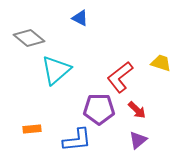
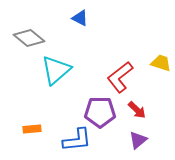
purple pentagon: moved 1 px right, 3 px down
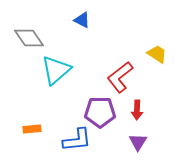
blue triangle: moved 2 px right, 2 px down
gray diamond: rotated 16 degrees clockwise
yellow trapezoid: moved 4 px left, 9 px up; rotated 15 degrees clockwise
red arrow: rotated 48 degrees clockwise
purple triangle: moved 2 px down; rotated 18 degrees counterclockwise
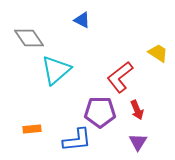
yellow trapezoid: moved 1 px right, 1 px up
red arrow: rotated 24 degrees counterclockwise
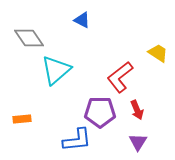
orange rectangle: moved 10 px left, 10 px up
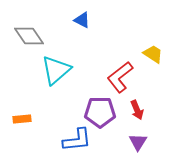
gray diamond: moved 2 px up
yellow trapezoid: moved 5 px left, 1 px down
